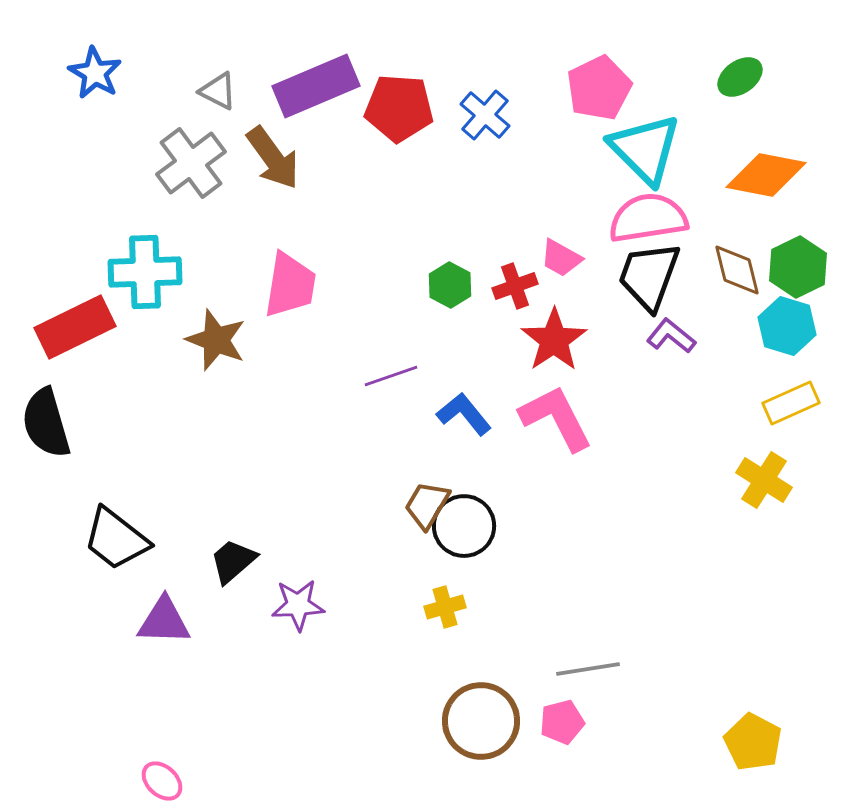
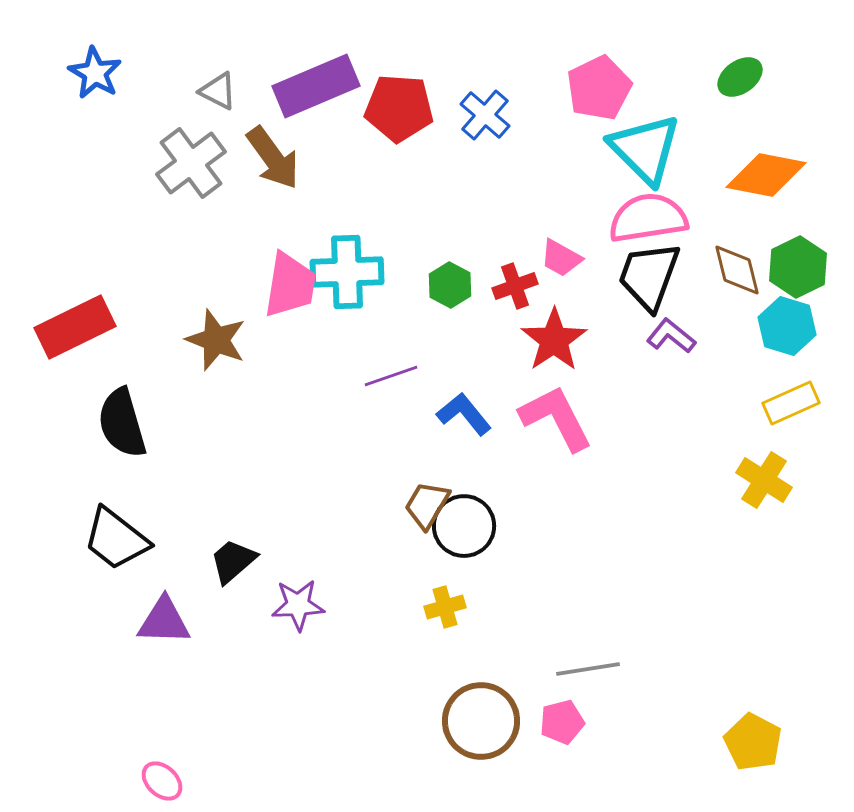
cyan cross at (145, 272): moved 202 px right
black semicircle at (46, 423): moved 76 px right
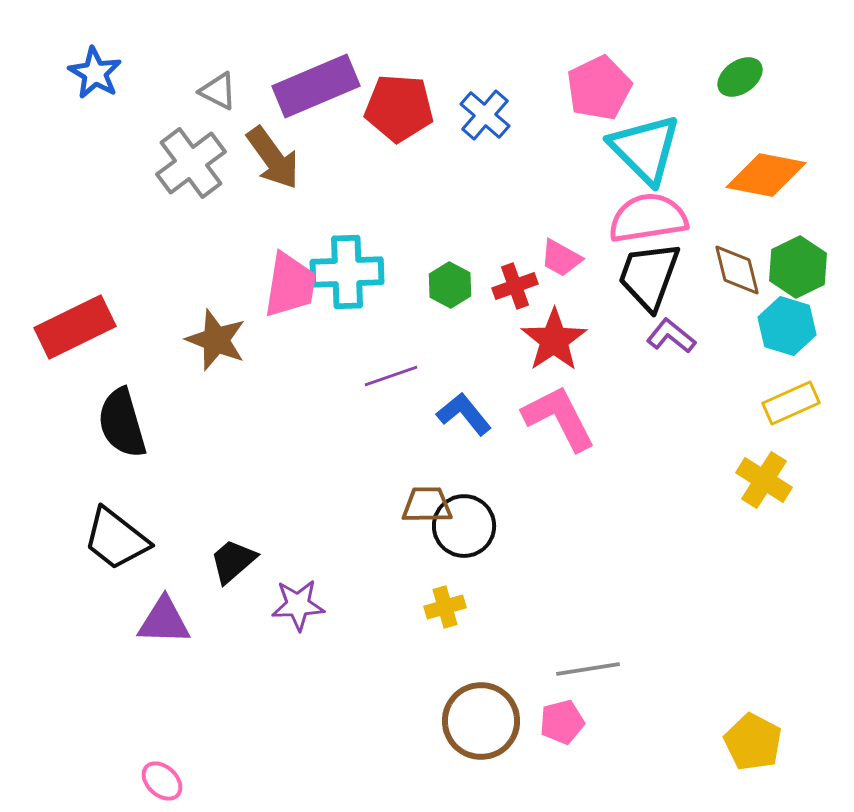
pink L-shape at (556, 418): moved 3 px right
brown trapezoid at (427, 505): rotated 58 degrees clockwise
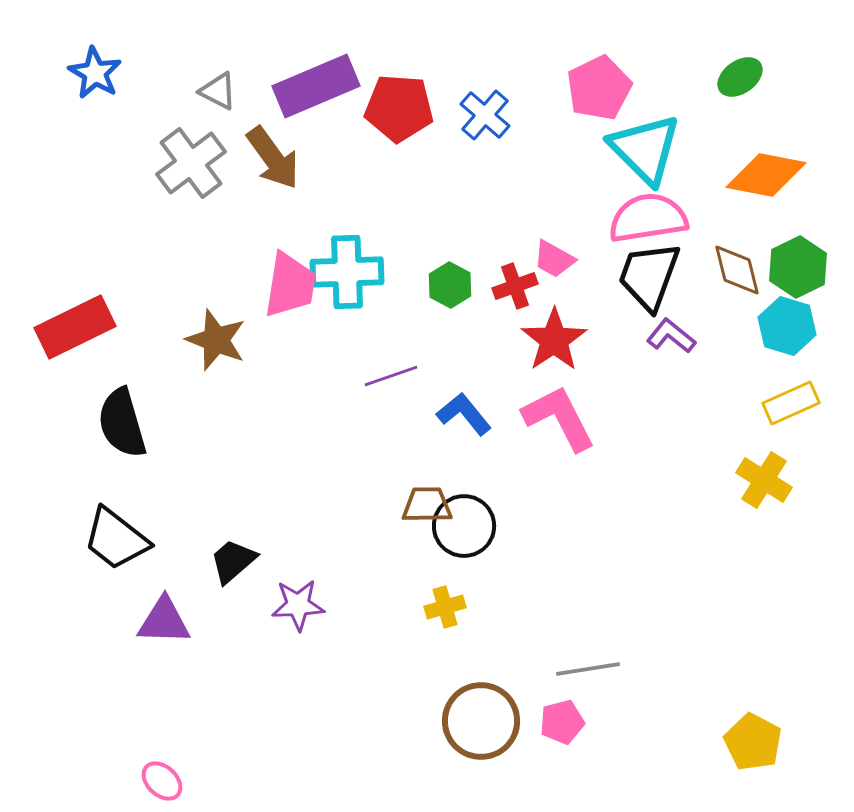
pink trapezoid at (561, 258): moved 7 px left, 1 px down
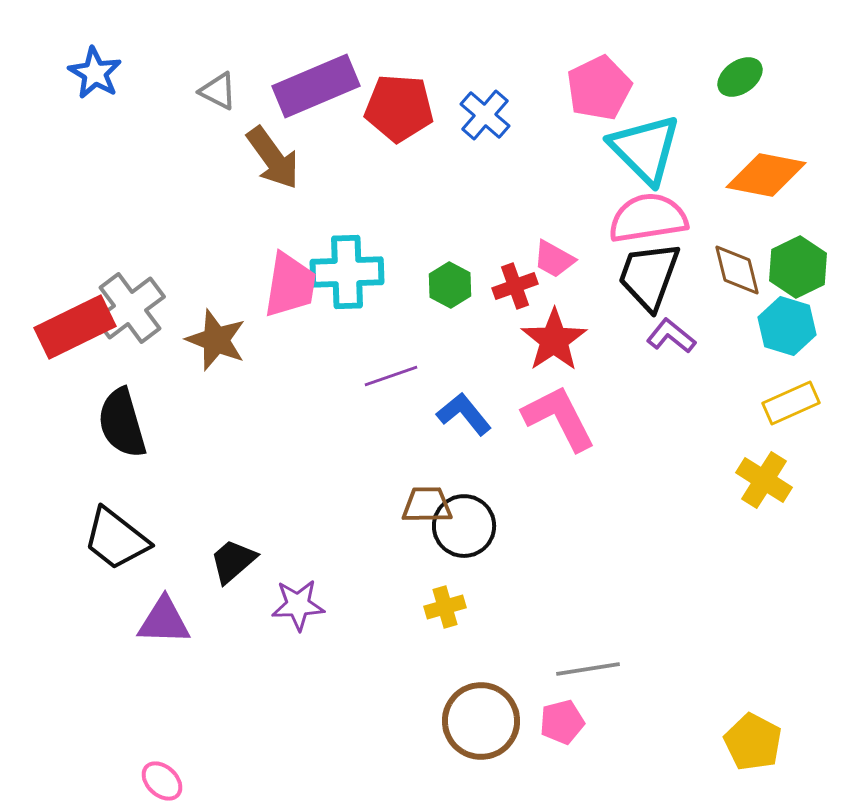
gray cross at (191, 163): moved 61 px left, 145 px down
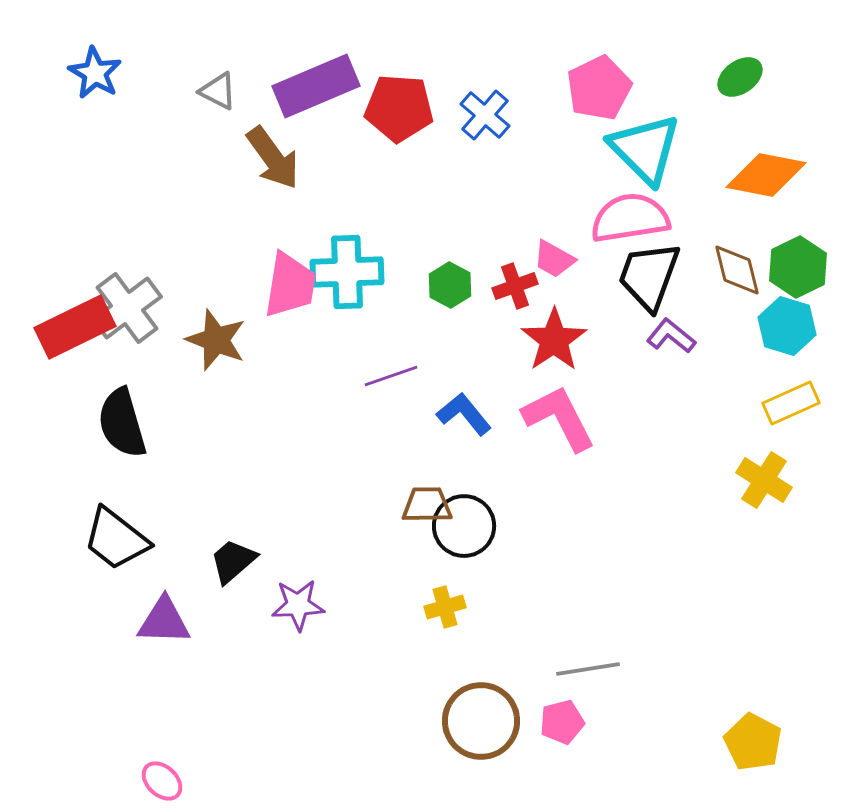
pink semicircle at (648, 218): moved 18 px left
gray cross at (130, 308): moved 3 px left
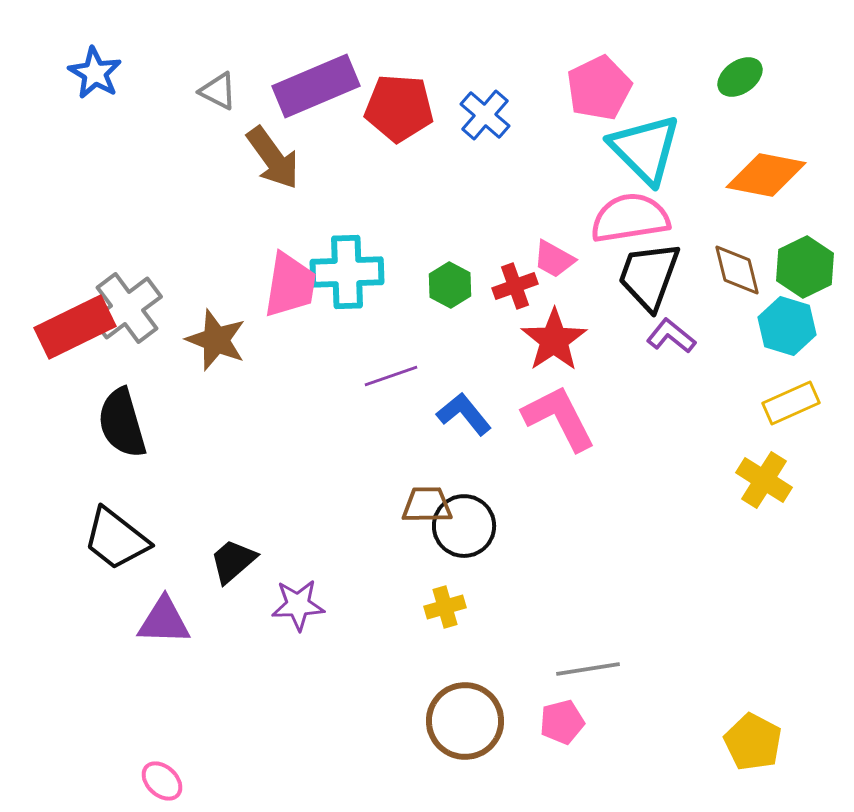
green hexagon at (798, 267): moved 7 px right
brown circle at (481, 721): moved 16 px left
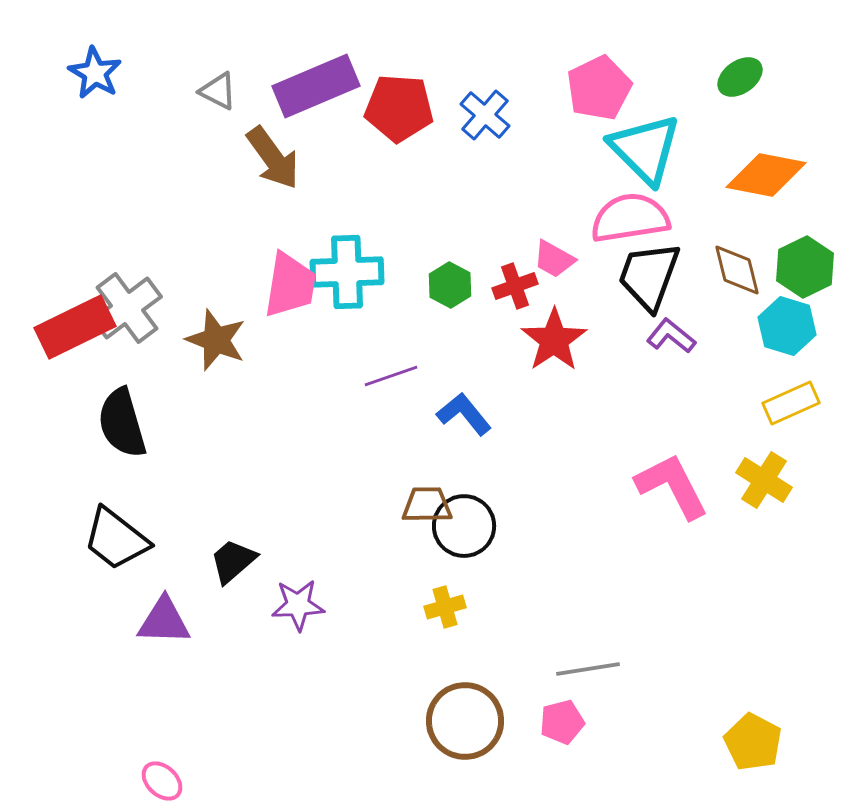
pink L-shape at (559, 418): moved 113 px right, 68 px down
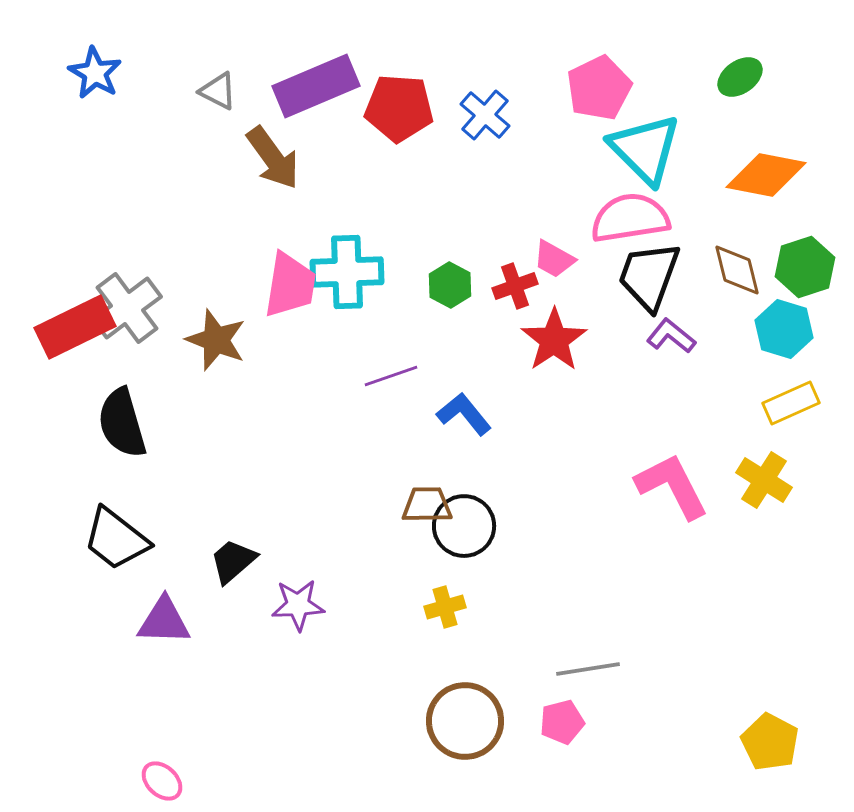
green hexagon at (805, 267): rotated 8 degrees clockwise
cyan hexagon at (787, 326): moved 3 px left, 3 px down
yellow pentagon at (753, 742): moved 17 px right
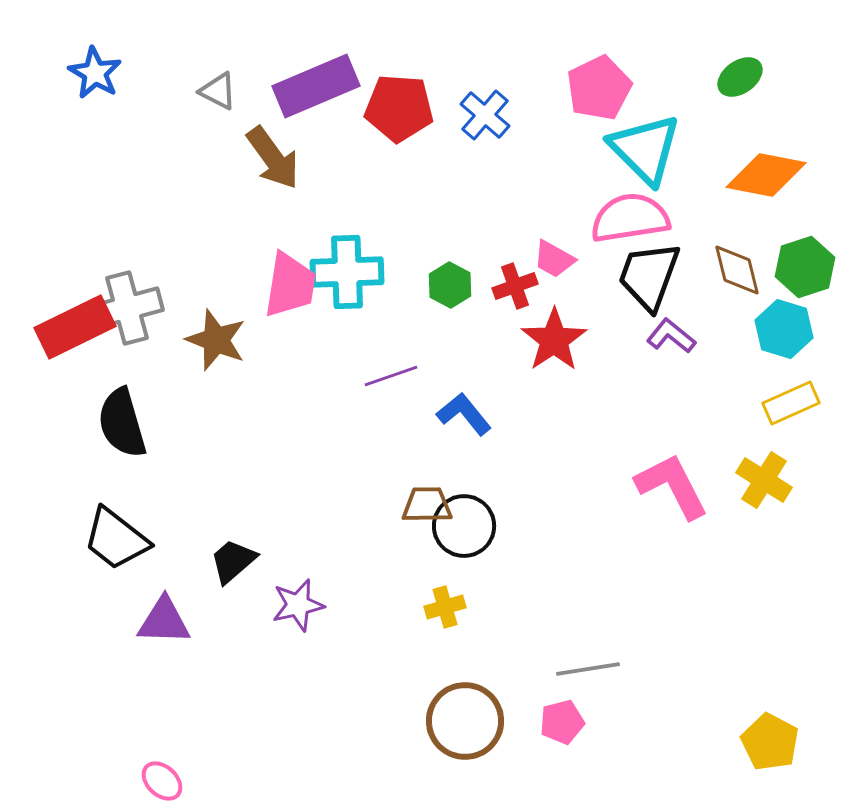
gray cross at (127, 308): rotated 22 degrees clockwise
purple star at (298, 605): rotated 10 degrees counterclockwise
